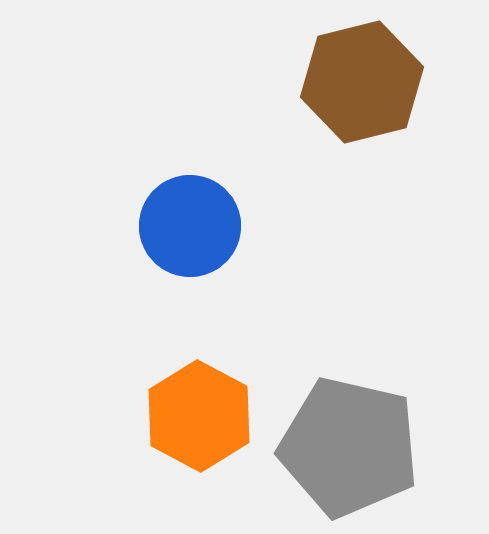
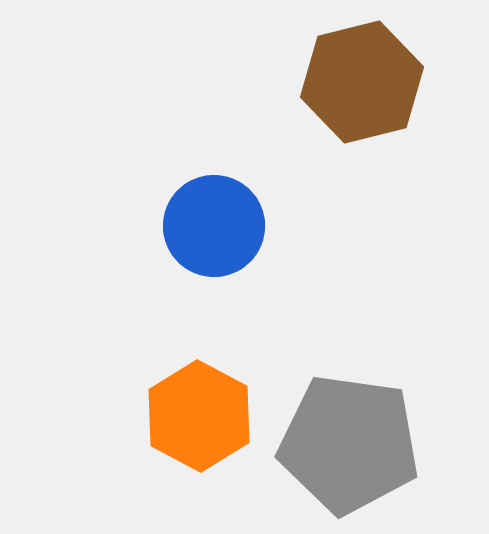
blue circle: moved 24 px right
gray pentagon: moved 3 px up; rotated 5 degrees counterclockwise
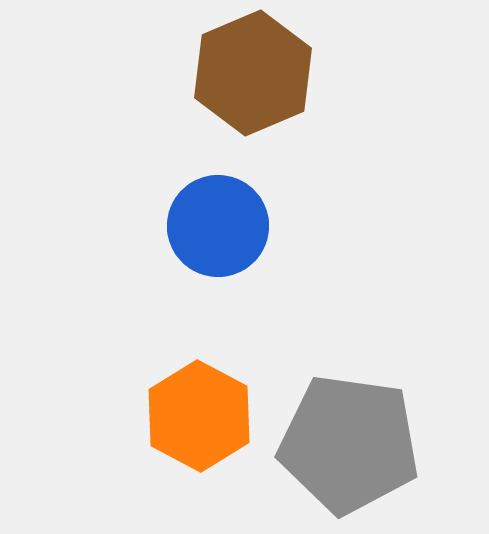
brown hexagon: moved 109 px left, 9 px up; rotated 9 degrees counterclockwise
blue circle: moved 4 px right
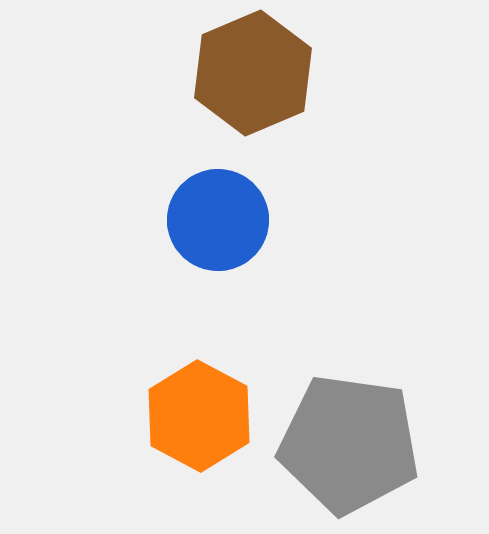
blue circle: moved 6 px up
